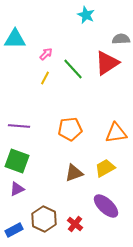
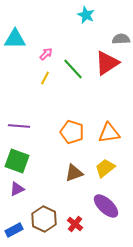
orange pentagon: moved 2 px right, 3 px down; rotated 25 degrees clockwise
orange triangle: moved 7 px left
yellow trapezoid: rotated 10 degrees counterclockwise
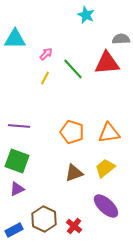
red triangle: rotated 28 degrees clockwise
red cross: moved 1 px left, 2 px down
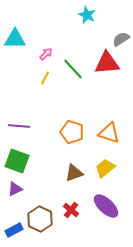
cyan star: moved 1 px right
gray semicircle: rotated 30 degrees counterclockwise
orange triangle: rotated 25 degrees clockwise
purple triangle: moved 2 px left
brown hexagon: moved 4 px left
red cross: moved 3 px left, 16 px up
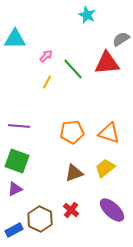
pink arrow: moved 2 px down
yellow line: moved 2 px right, 4 px down
orange pentagon: rotated 25 degrees counterclockwise
purple ellipse: moved 6 px right, 4 px down
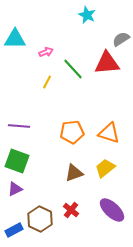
pink arrow: moved 4 px up; rotated 24 degrees clockwise
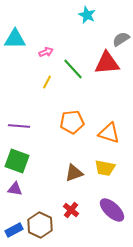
orange pentagon: moved 10 px up
yellow trapezoid: rotated 130 degrees counterclockwise
purple triangle: rotated 35 degrees clockwise
brown hexagon: moved 6 px down
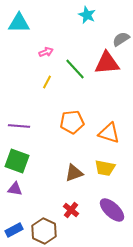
cyan triangle: moved 4 px right, 16 px up
green line: moved 2 px right
brown hexagon: moved 4 px right, 6 px down
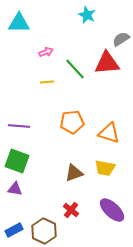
yellow line: rotated 56 degrees clockwise
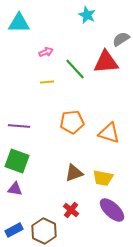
red triangle: moved 1 px left, 1 px up
yellow trapezoid: moved 2 px left, 10 px down
